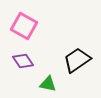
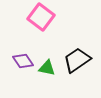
pink square: moved 17 px right, 9 px up; rotated 8 degrees clockwise
green triangle: moved 1 px left, 16 px up
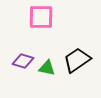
pink square: rotated 36 degrees counterclockwise
purple diamond: rotated 40 degrees counterclockwise
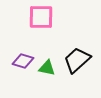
black trapezoid: rotated 8 degrees counterclockwise
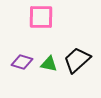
purple diamond: moved 1 px left, 1 px down
green triangle: moved 2 px right, 4 px up
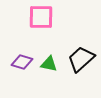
black trapezoid: moved 4 px right, 1 px up
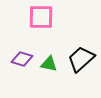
purple diamond: moved 3 px up
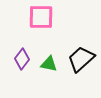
purple diamond: rotated 70 degrees counterclockwise
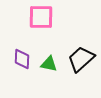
purple diamond: rotated 35 degrees counterclockwise
